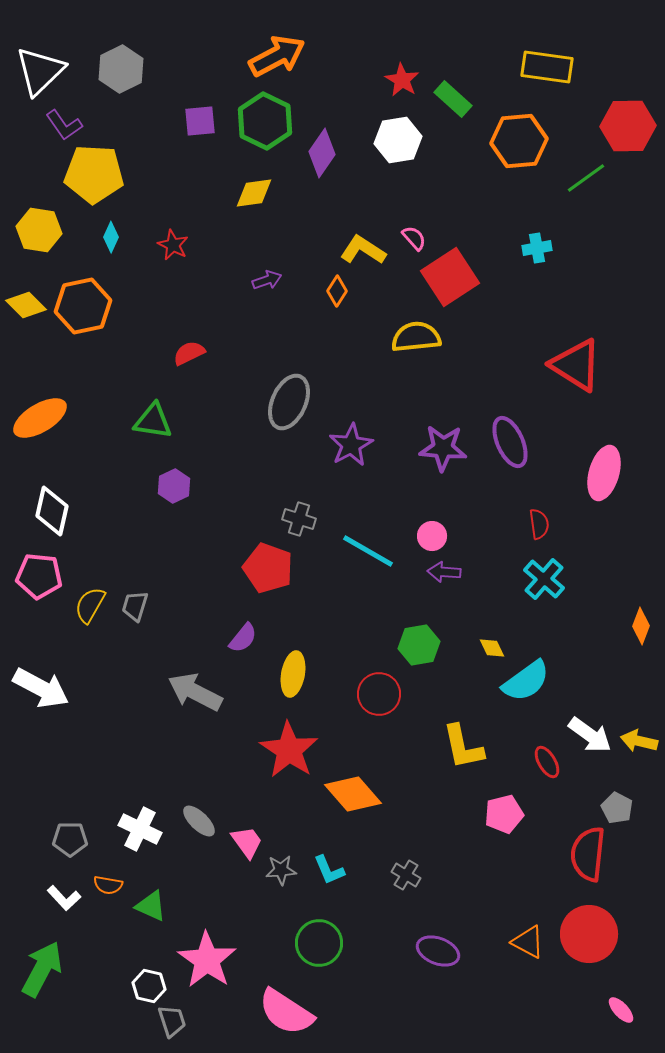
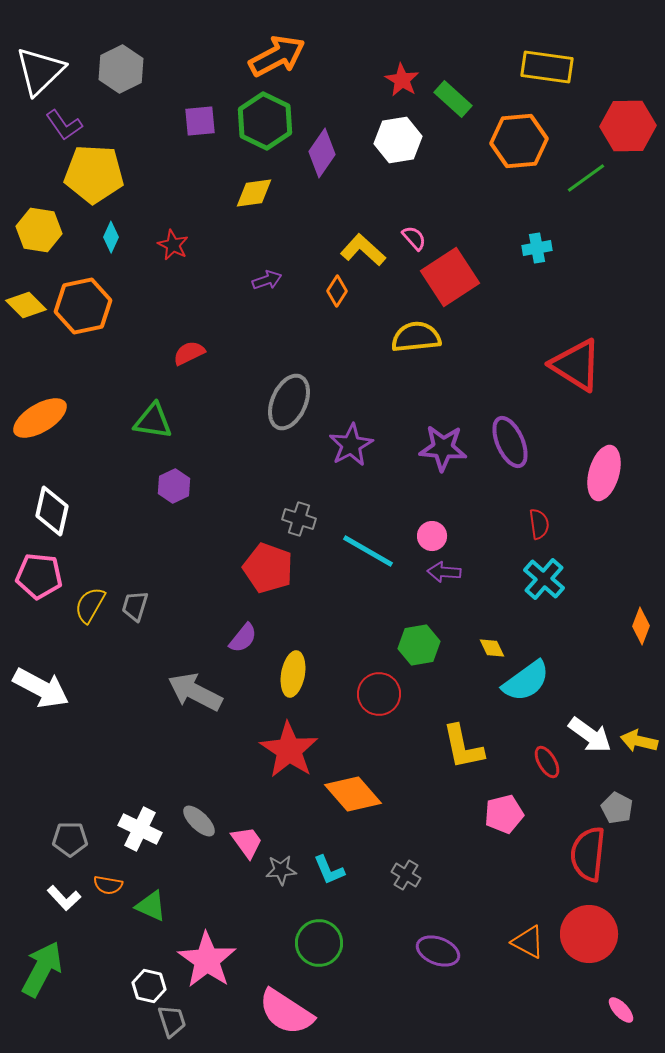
yellow L-shape at (363, 250): rotated 9 degrees clockwise
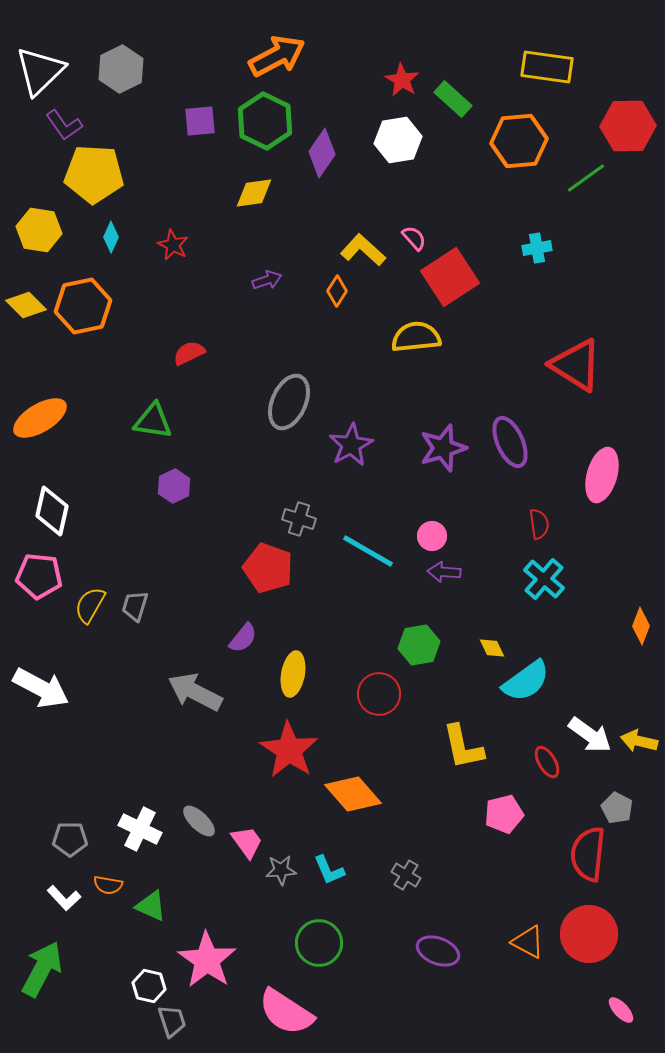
purple star at (443, 448): rotated 21 degrees counterclockwise
pink ellipse at (604, 473): moved 2 px left, 2 px down
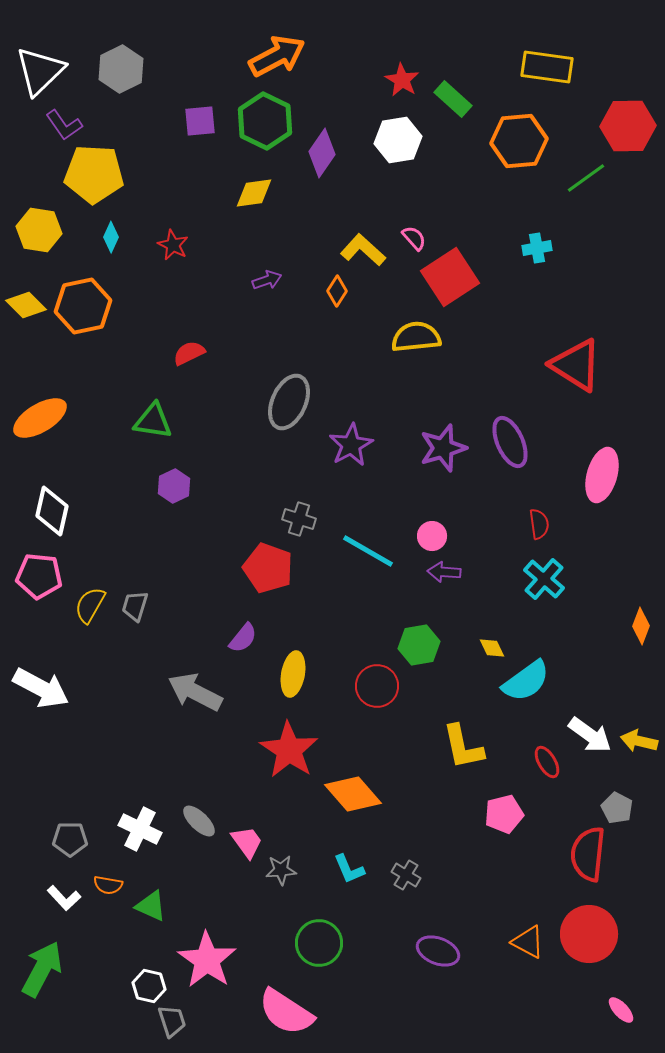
red circle at (379, 694): moved 2 px left, 8 px up
cyan L-shape at (329, 870): moved 20 px right, 1 px up
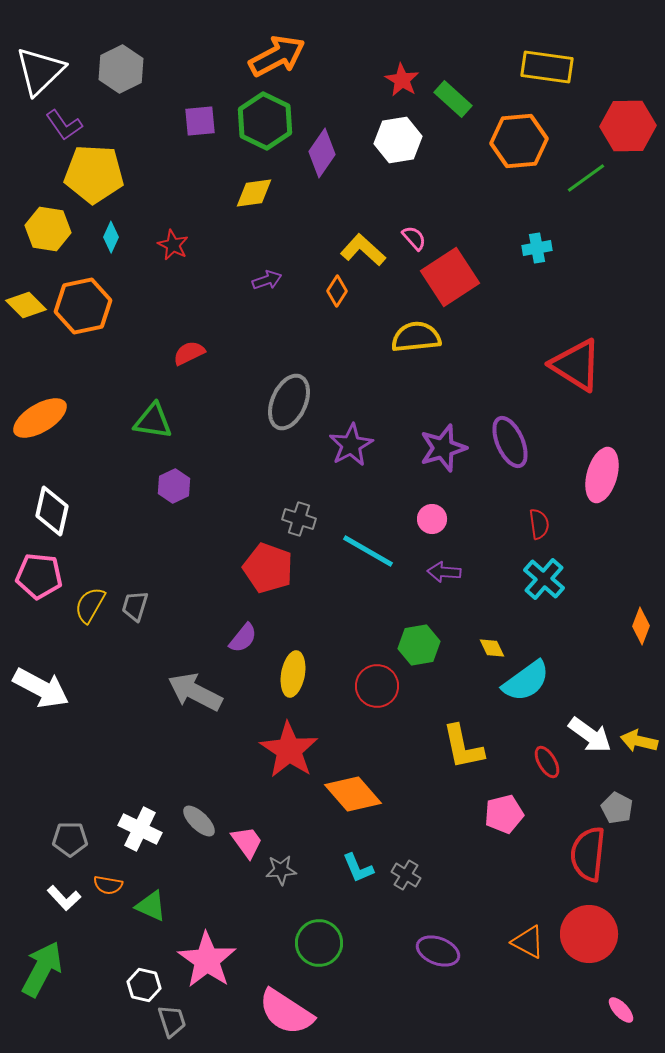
yellow hexagon at (39, 230): moved 9 px right, 1 px up
pink circle at (432, 536): moved 17 px up
cyan L-shape at (349, 869): moved 9 px right, 1 px up
white hexagon at (149, 986): moved 5 px left, 1 px up
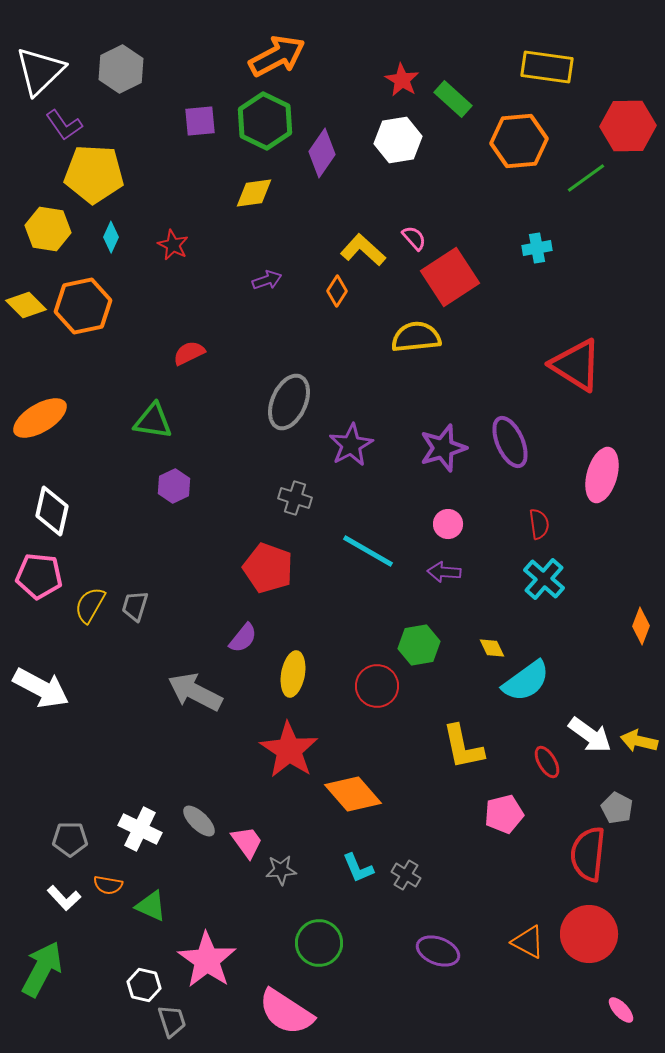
gray cross at (299, 519): moved 4 px left, 21 px up
pink circle at (432, 519): moved 16 px right, 5 px down
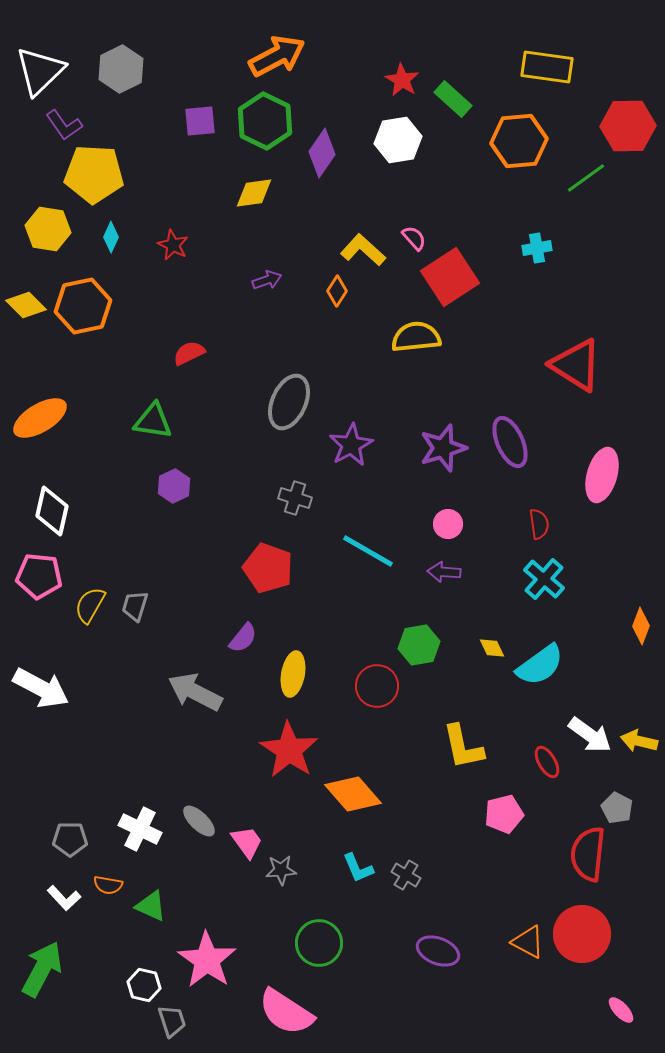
cyan semicircle at (526, 681): moved 14 px right, 16 px up
red circle at (589, 934): moved 7 px left
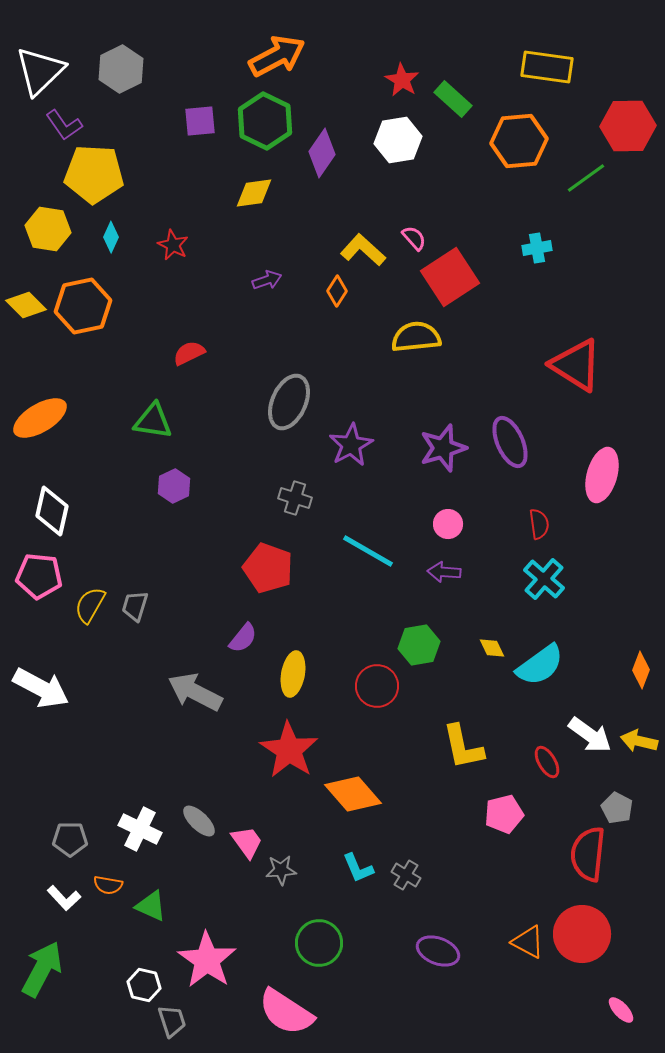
orange diamond at (641, 626): moved 44 px down
